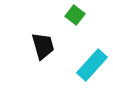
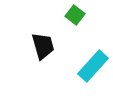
cyan rectangle: moved 1 px right, 1 px down
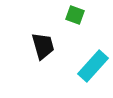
green square: rotated 18 degrees counterclockwise
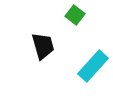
green square: rotated 18 degrees clockwise
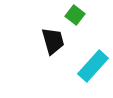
black trapezoid: moved 10 px right, 5 px up
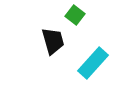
cyan rectangle: moved 3 px up
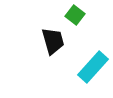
cyan rectangle: moved 4 px down
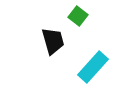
green square: moved 3 px right, 1 px down
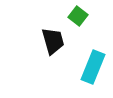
cyan rectangle: rotated 20 degrees counterclockwise
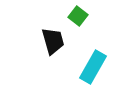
cyan rectangle: rotated 8 degrees clockwise
